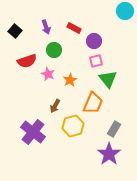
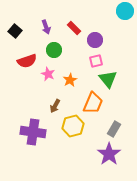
red rectangle: rotated 16 degrees clockwise
purple circle: moved 1 px right, 1 px up
purple cross: rotated 30 degrees counterclockwise
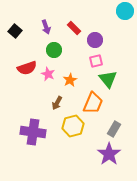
red semicircle: moved 7 px down
brown arrow: moved 2 px right, 3 px up
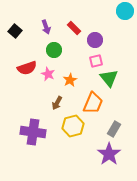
green triangle: moved 1 px right, 1 px up
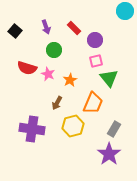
red semicircle: rotated 36 degrees clockwise
purple cross: moved 1 px left, 3 px up
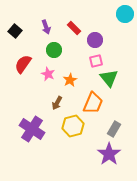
cyan circle: moved 3 px down
red semicircle: moved 4 px left, 4 px up; rotated 108 degrees clockwise
purple cross: rotated 25 degrees clockwise
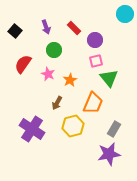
purple star: rotated 25 degrees clockwise
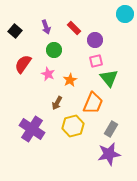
gray rectangle: moved 3 px left
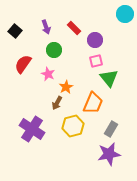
orange star: moved 4 px left, 7 px down
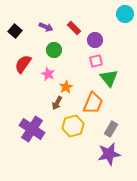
purple arrow: rotated 48 degrees counterclockwise
